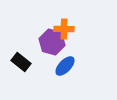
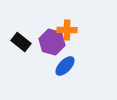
orange cross: moved 3 px right, 1 px down
black rectangle: moved 20 px up
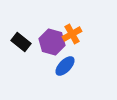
orange cross: moved 5 px right, 4 px down; rotated 30 degrees counterclockwise
